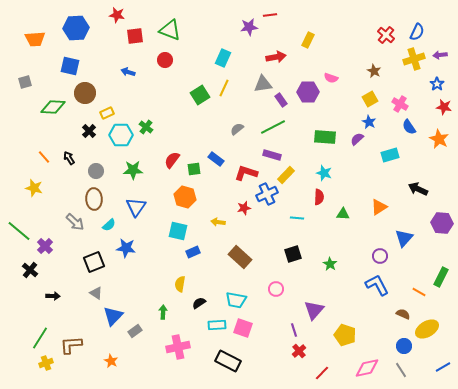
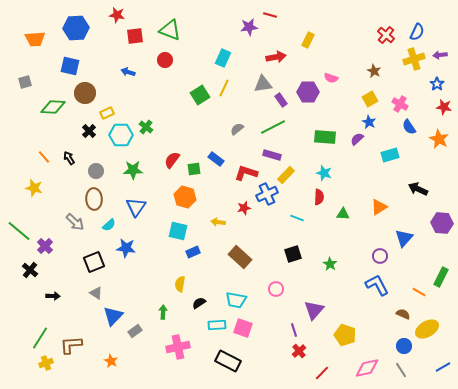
red line at (270, 15): rotated 24 degrees clockwise
cyan line at (297, 218): rotated 16 degrees clockwise
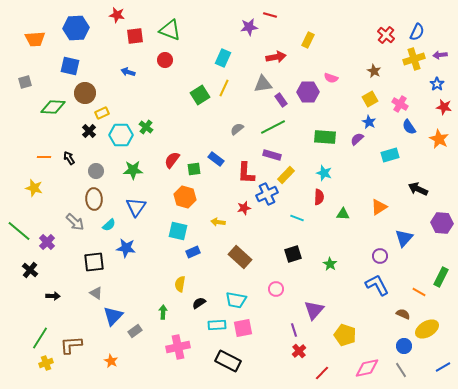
yellow rectangle at (107, 113): moved 5 px left
orange line at (44, 157): rotated 48 degrees counterclockwise
red L-shape at (246, 173): rotated 105 degrees counterclockwise
purple cross at (45, 246): moved 2 px right, 4 px up
black square at (94, 262): rotated 15 degrees clockwise
pink square at (243, 328): rotated 30 degrees counterclockwise
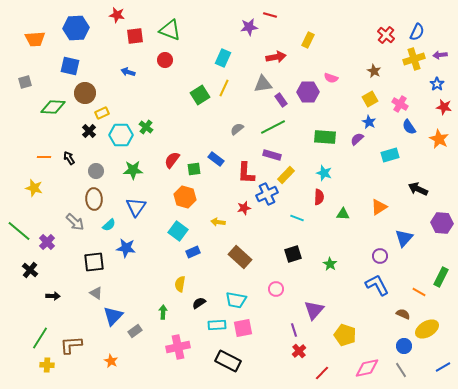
cyan square at (178, 231): rotated 24 degrees clockwise
yellow cross at (46, 363): moved 1 px right, 2 px down; rotated 24 degrees clockwise
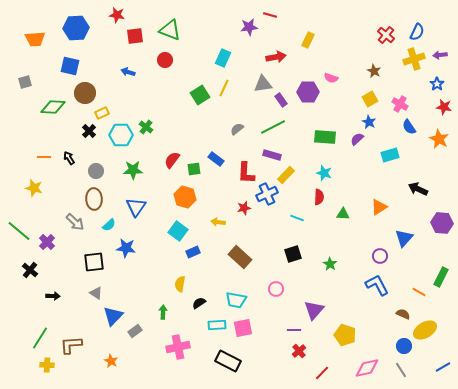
yellow ellipse at (427, 329): moved 2 px left, 1 px down
purple line at (294, 330): rotated 72 degrees counterclockwise
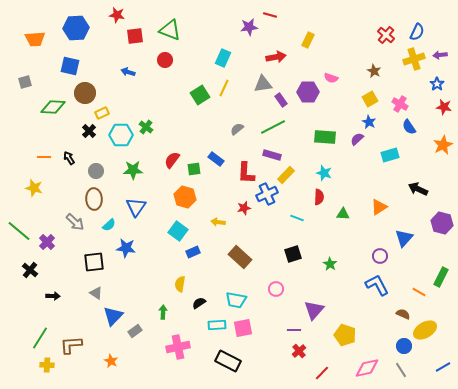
orange star at (439, 139): moved 4 px right, 6 px down; rotated 18 degrees clockwise
purple hexagon at (442, 223): rotated 10 degrees clockwise
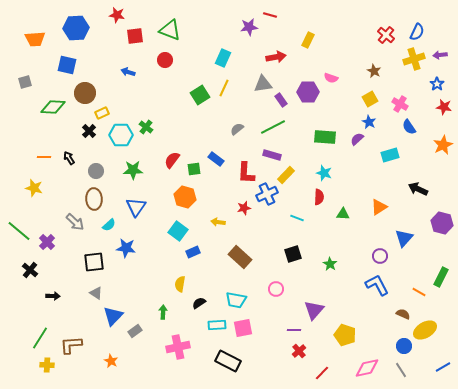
blue square at (70, 66): moved 3 px left, 1 px up
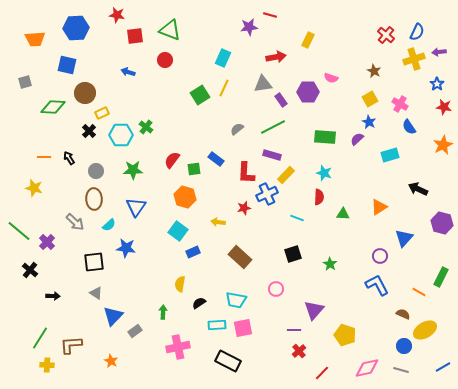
purple arrow at (440, 55): moved 1 px left, 3 px up
gray line at (401, 370): rotated 42 degrees counterclockwise
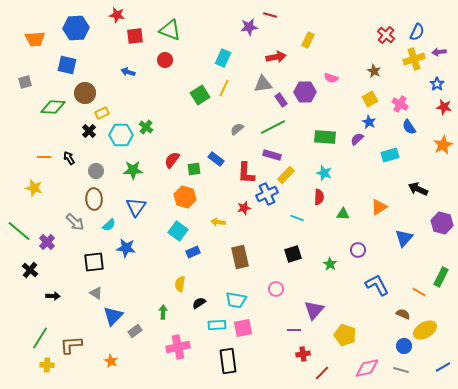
purple hexagon at (308, 92): moved 3 px left
purple circle at (380, 256): moved 22 px left, 6 px up
brown rectangle at (240, 257): rotated 35 degrees clockwise
red cross at (299, 351): moved 4 px right, 3 px down; rotated 32 degrees clockwise
black rectangle at (228, 361): rotated 55 degrees clockwise
